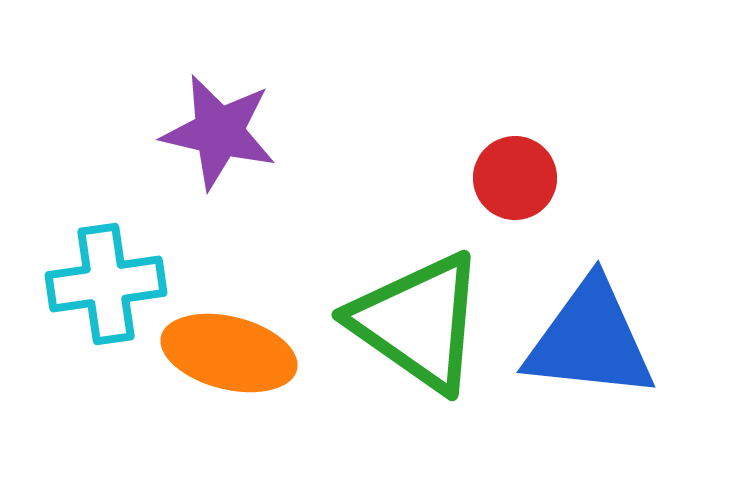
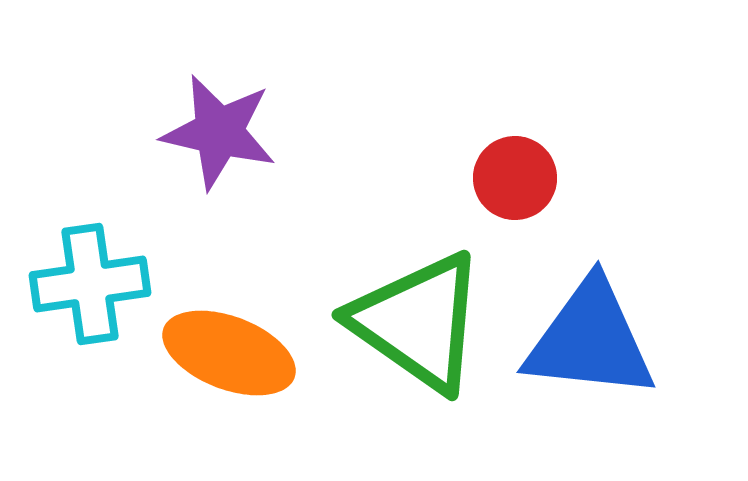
cyan cross: moved 16 px left
orange ellipse: rotated 7 degrees clockwise
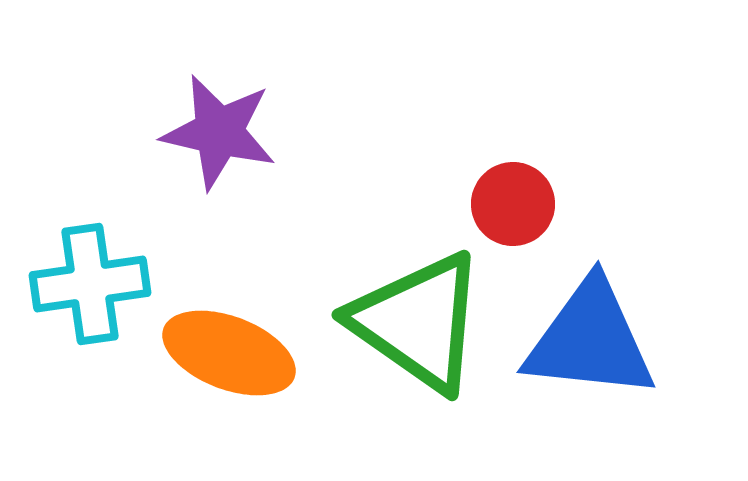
red circle: moved 2 px left, 26 px down
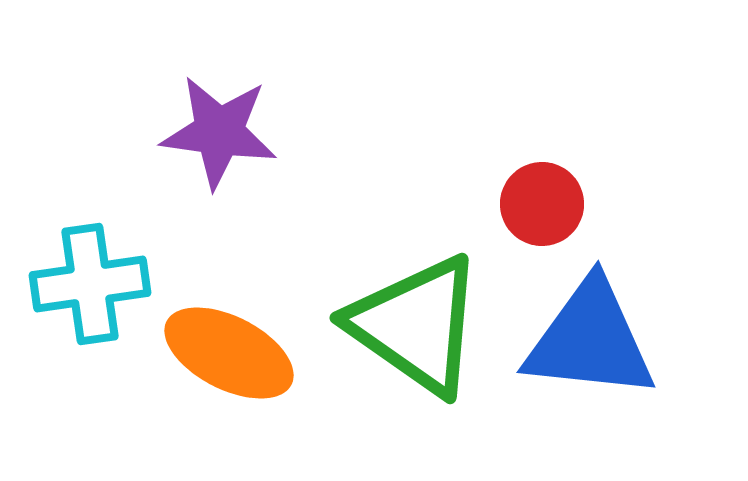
purple star: rotated 5 degrees counterclockwise
red circle: moved 29 px right
green triangle: moved 2 px left, 3 px down
orange ellipse: rotated 6 degrees clockwise
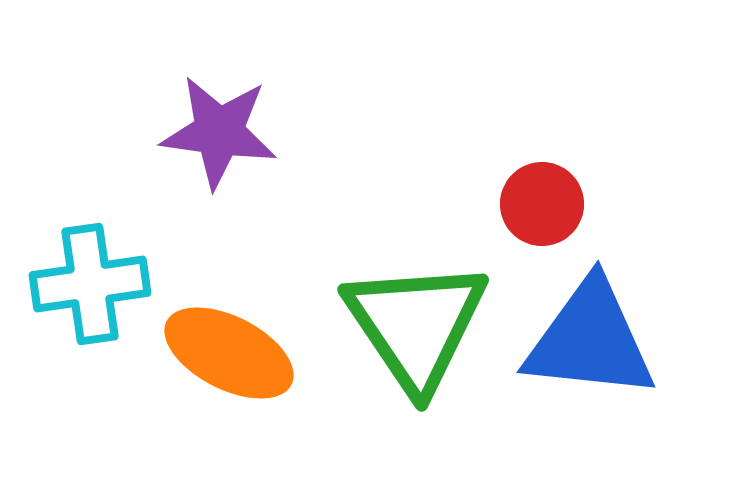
green triangle: rotated 21 degrees clockwise
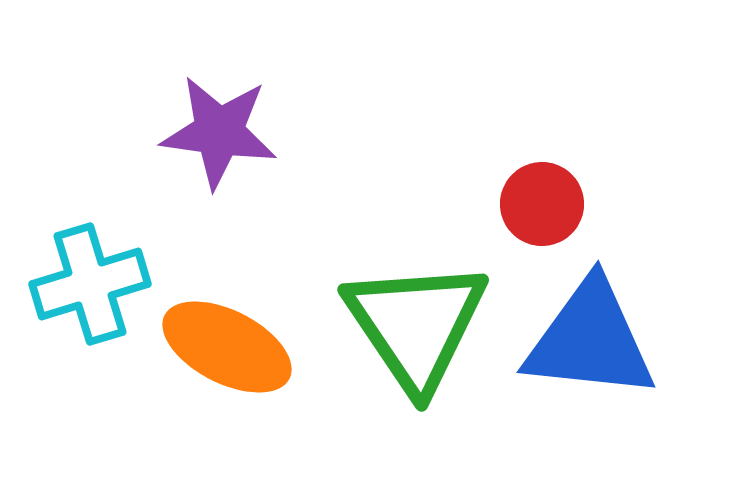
cyan cross: rotated 9 degrees counterclockwise
orange ellipse: moved 2 px left, 6 px up
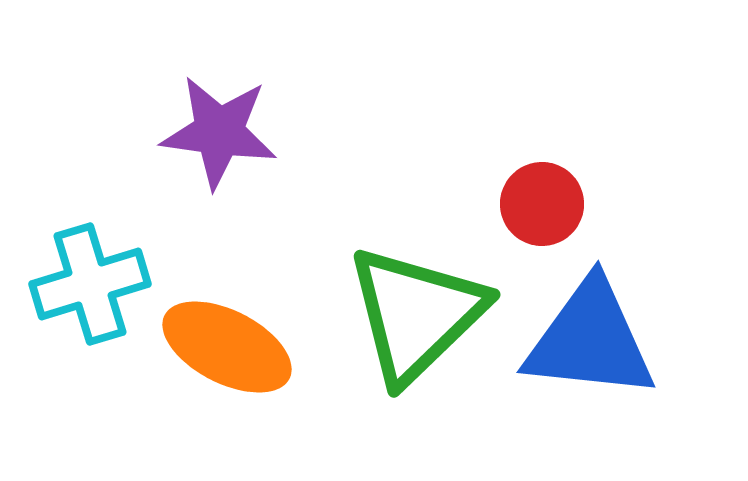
green triangle: moved 11 px up; rotated 20 degrees clockwise
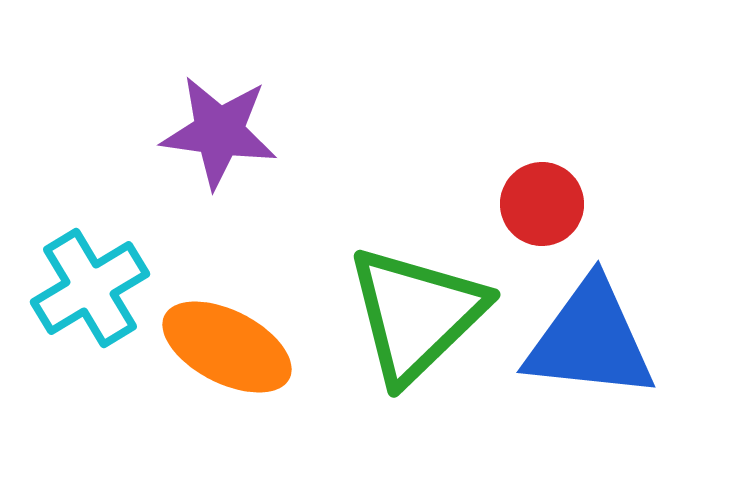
cyan cross: moved 4 px down; rotated 14 degrees counterclockwise
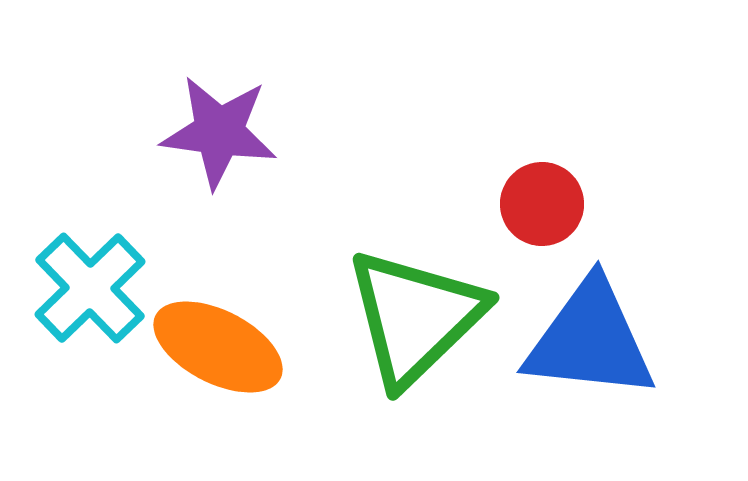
cyan cross: rotated 13 degrees counterclockwise
green triangle: moved 1 px left, 3 px down
orange ellipse: moved 9 px left
